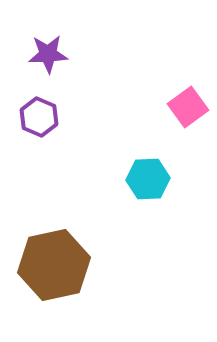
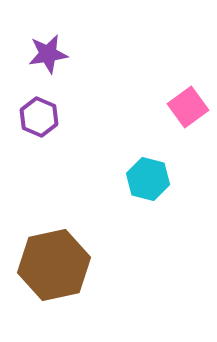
purple star: rotated 6 degrees counterclockwise
cyan hexagon: rotated 18 degrees clockwise
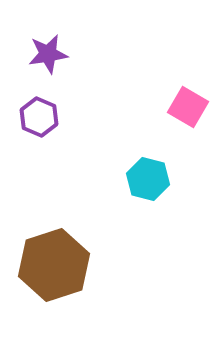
pink square: rotated 24 degrees counterclockwise
brown hexagon: rotated 6 degrees counterclockwise
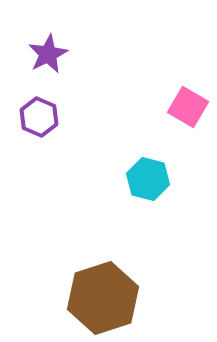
purple star: rotated 18 degrees counterclockwise
brown hexagon: moved 49 px right, 33 px down
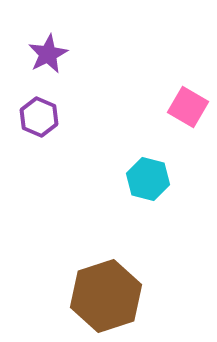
brown hexagon: moved 3 px right, 2 px up
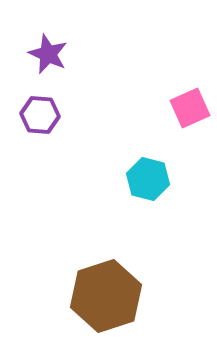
purple star: rotated 21 degrees counterclockwise
pink square: moved 2 px right, 1 px down; rotated 36 degrees clockwise
purple hexagon: moved 1 px right, 2 px up; rotated 18 degrees counterclockwise
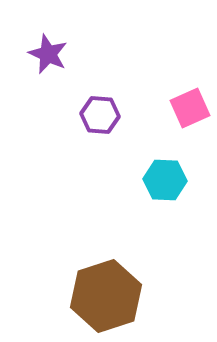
purple hexagon: moved 60 px right
cyan hexagon: moved 17 px right, 1 px down; rotated 12 degrees counterclockwise
